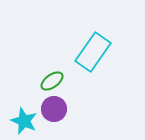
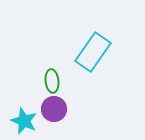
green ellipse: rotated 60 degrees counterclockwise
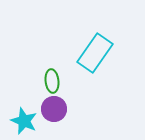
cyan rectangle: moved 2 px right, 1 px down
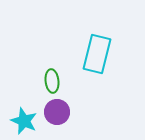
cyan rectangle: moved 2 px right, 1 px down; rotated 21 degrees counterclockwise
purple circle: moved 3 px right, 3 px down
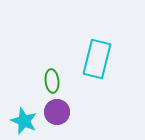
cyan rectangle: moved 5 px down
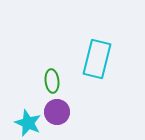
cyan star: moved 4 px right, 2 px down
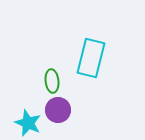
cyan rectangle: moved 6 px left, 1 px up
purple circle: moved 1 px right, 2 px up
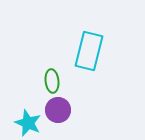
cyan rectangle: moved 2 px left, 7 px up
